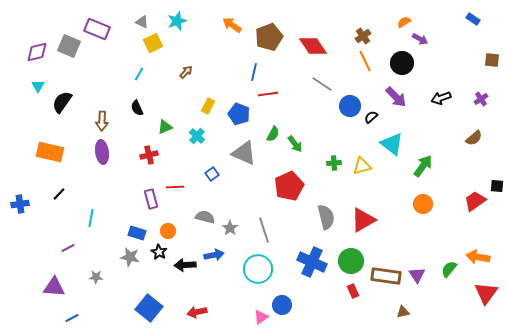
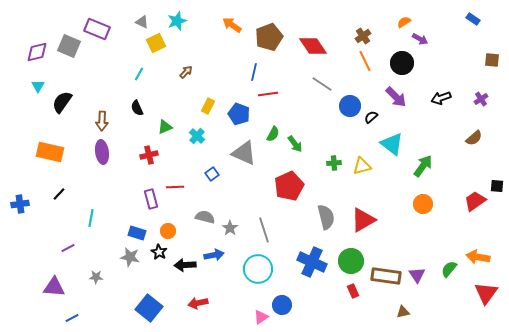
yellow square at (153, 43): moved 3 px right
red arrow at (197, 312): moved 1 px right, 9 px up
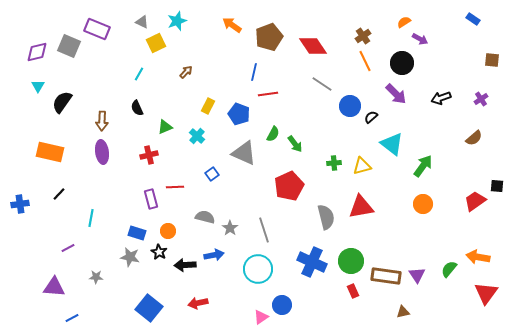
purple arrow at (396, 97): moved 3 px up
red triangle at (363, 220): moved 2 px left, 13 px up; rotated 20 degrees clockwise
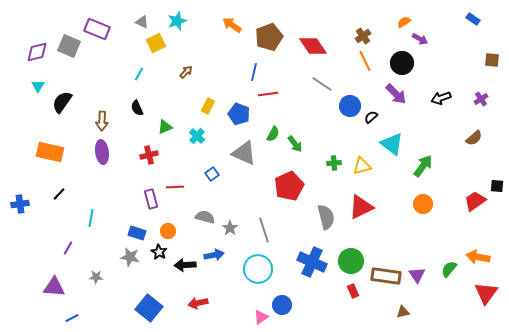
red triangle at (361, 207): rotated 16 degrees counterclockwise
purple line at (68, 248): rotated 32 degrees counterclockwise
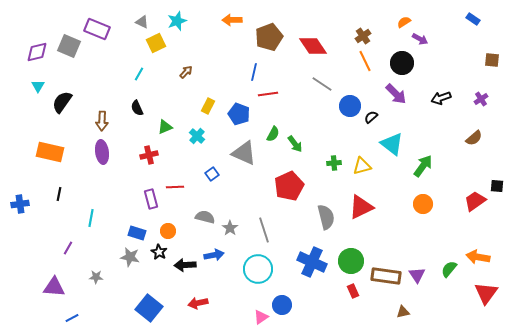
orange arrow at (232, 25): moved 5 px up; rotated 36 degrees counterclockwise
black line at (59, 194): rotated 32 degrees counterclockwise
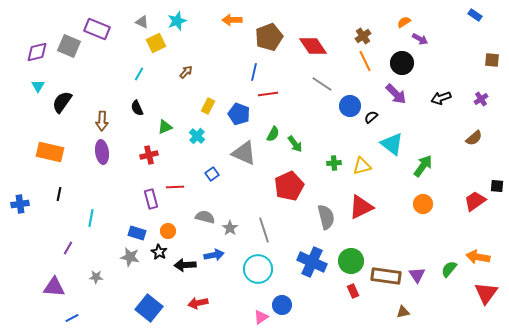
blue rectangle at (473, 19): moved 2 px right, 4 px up
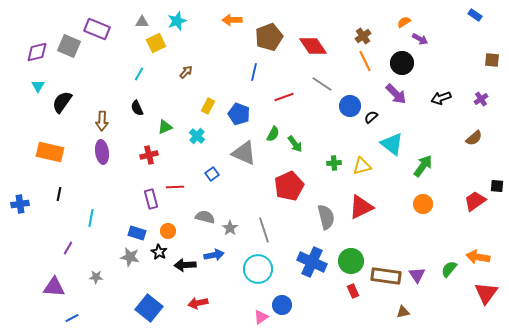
gray triangle at (142, 22): rotated 24 degrees counterclockwise
red line at (268, 94): moved 16 px right, 3 px down; rotated 12 degrees counterclockwise
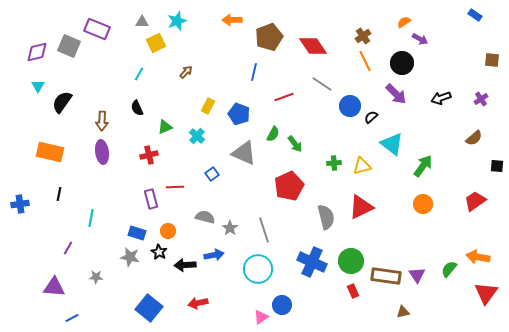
black square at (497, 186): moved 20 px up
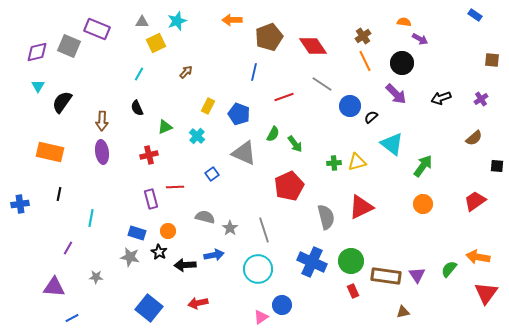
orange semicircle at (404, 22): rotated 40 degrees clockwise
yellow triangle at (362, 166): moved 5 px left, 4 px up
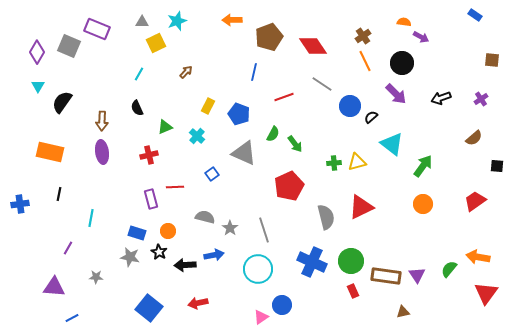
purple arrow at (420, 39): moved 1 px right, 2 px up
purple diamond at (37, 52): rotated 45 degrees counterclockwise
